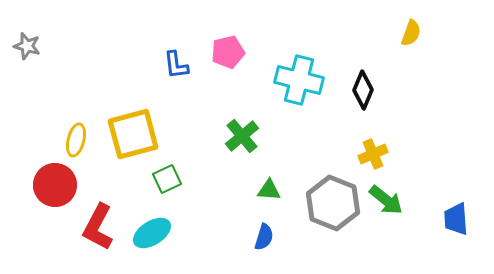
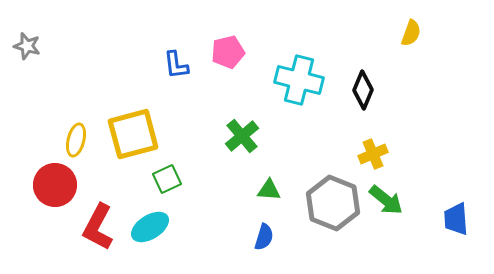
cyan ellipse: moved 2 px left, 6 px up
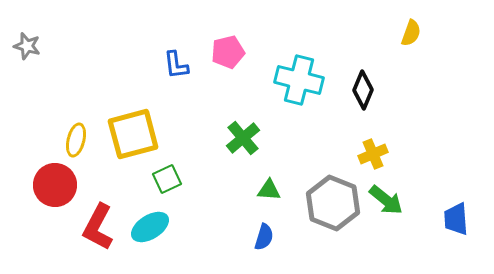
green cross: moved 1 px right, 2 px down
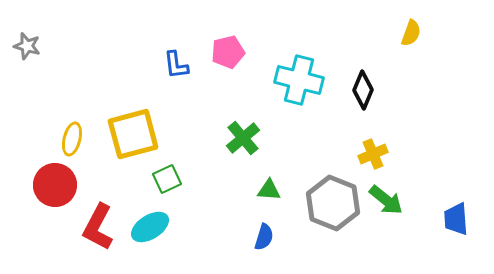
yellow ellipse: moved 4 px left, 1 px up
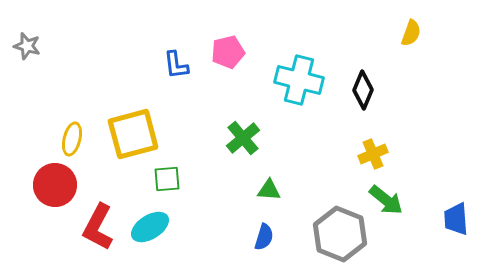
green square: rotated 20 degrees clockwise
gray hexagon: moved 7 px right, 31 px down
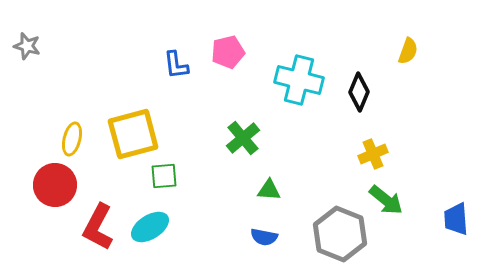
yellow semicircle: moved 3 px left, 18 px down
black diamond: moved 4 px left, 2 px down
green square: moved 3 px left, 3 px up
blue semicircle: rotated 84 degrees clockwise
